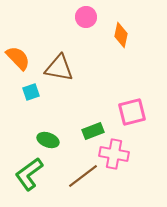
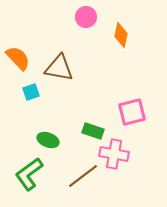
green rectangle: rotated 40 degrees clockwise
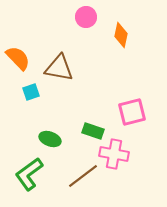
green ellipse: moved 2 px right, 1 px up
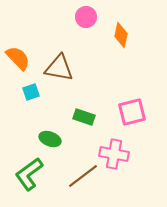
green rectangle: moved 9 px left, 14 px up
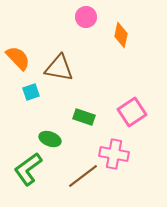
pink square: rotated 20 degrees counterclockwise
green L-shape: moved 1 px left, 5 px up
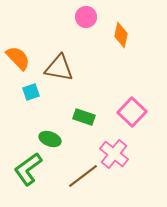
pink square: rotated 12 degrees counterclockwise
pink cross: rotated 28 degrees clockwise
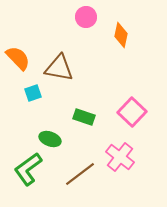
cyan square: moved 2 px right, 1 px down
pink cross: moved 6 px right, 3 px down
brown line: moved 3 px left, 2 px up
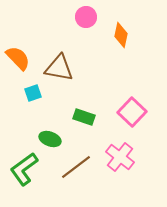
green L-shape: moved 4 px left
brown line: moved 4 px left, 7 px up
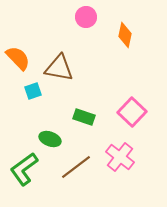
orange diamond: moved 4 px right
cyan square: moved 2 px up
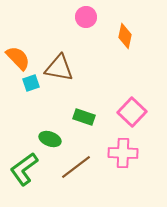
orange diamond: moved 1 px down
cyan square: moved 2 px left, 8 px up
pink cross: moved 3 px right, 4 px up; rotated 36 degrees counterclockwise
